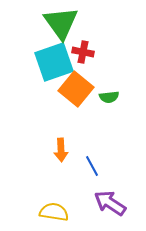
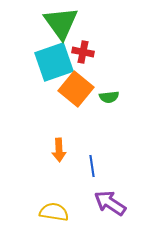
orange arrow: moved 2 px left
blue line: rotated 20 degrees clockwise
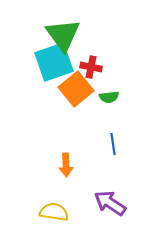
green triangle: moved 2 px right, 12 px down
red cross: moved 8 px right, 15 px down
orange square: rotated 12 degrees clockwise
orange arrow: moved 7 px right, 15 px down
blue line: moved 21 px right, 22 px up
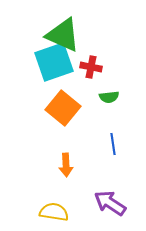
green triangle: rotated 30 degrees counterclockwise
orange square: moved 13 px left, 19 px down; rotated 12 degrees counterclockwise
